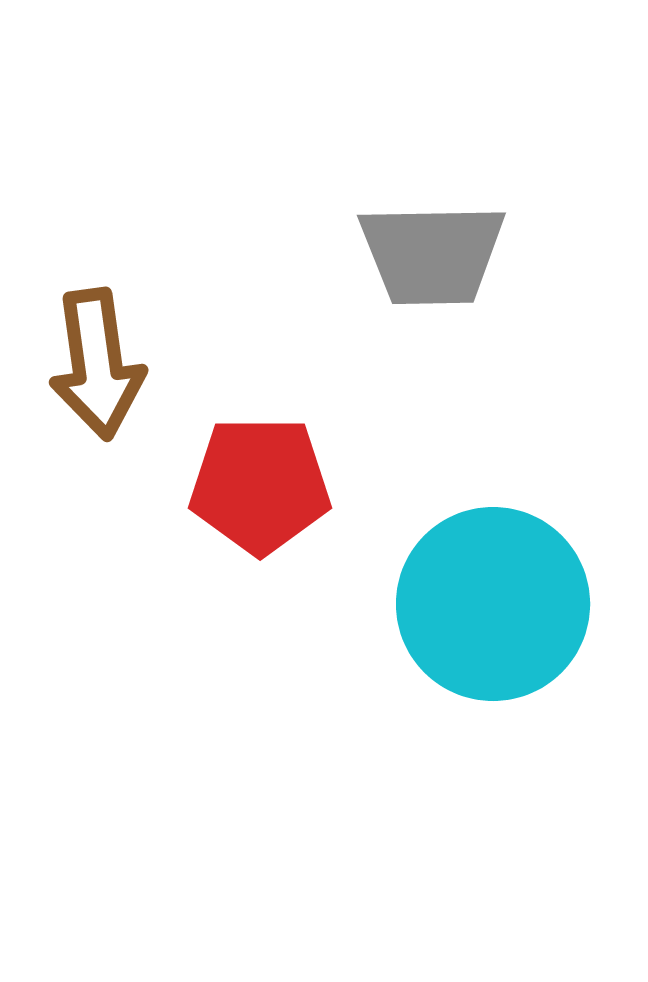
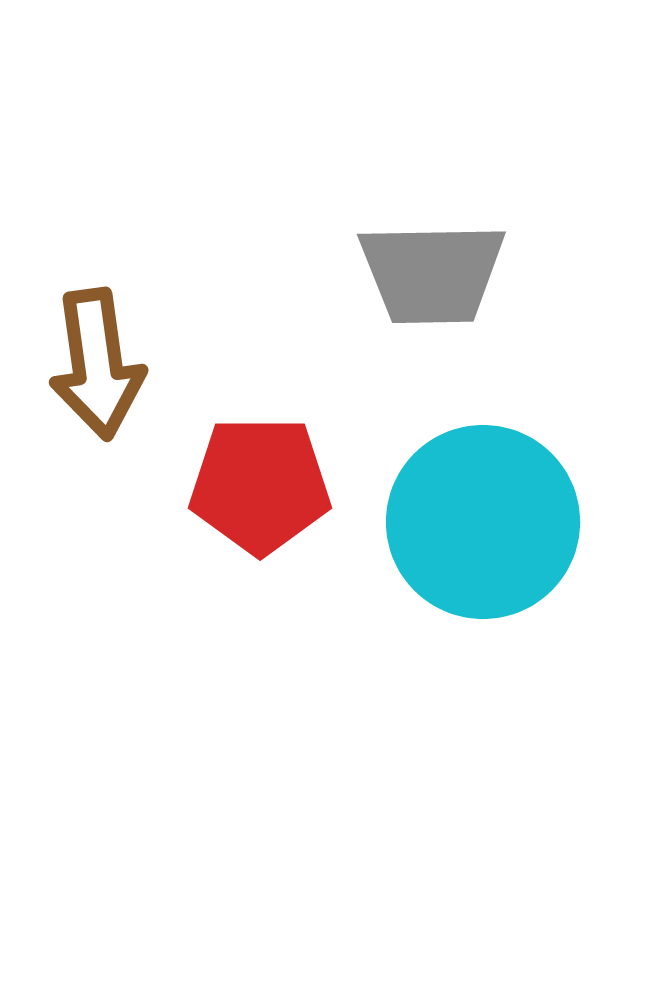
gray trapezoid: moved 19 px down
cyan circle: moved 10 px left, 82 px up
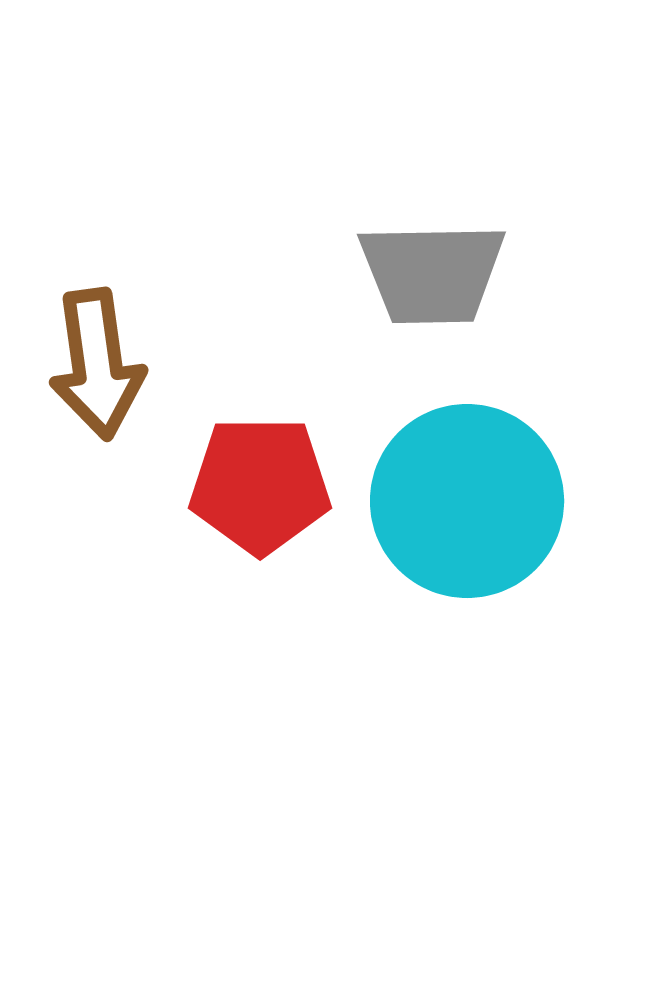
cyan circle: moved 16 px left, 21 px up
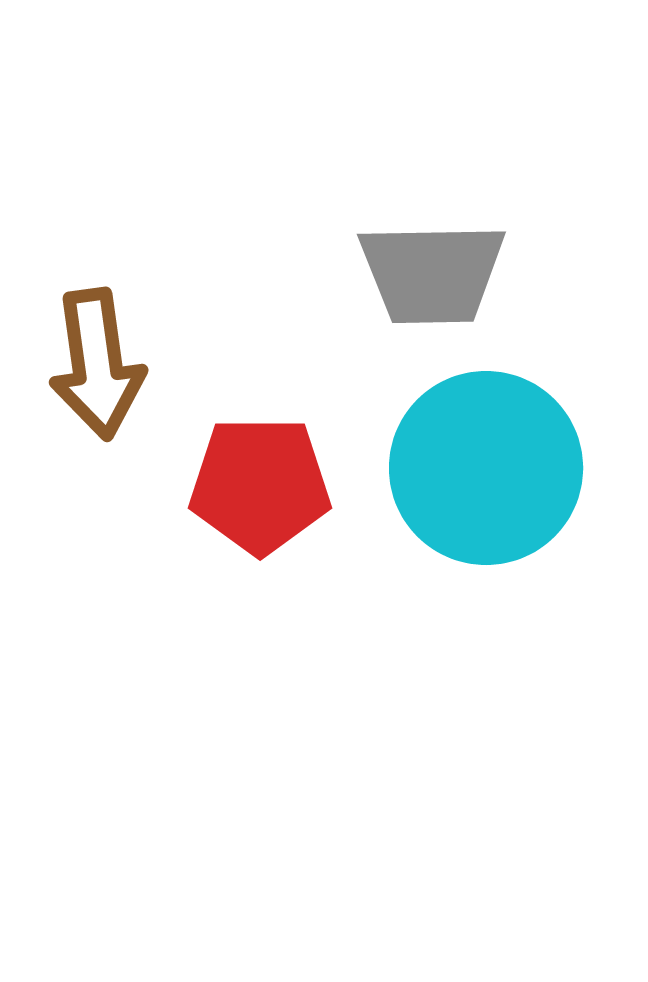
cyan circle: moved 19 px right, 33 px up
